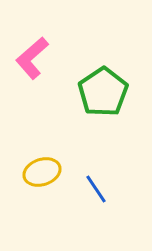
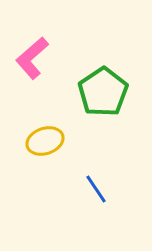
yellow ellipse: moved 3 px right, 31 px up
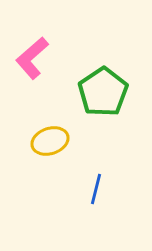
yellow ellipse: moved 5 px right
blue line: rotated 48 degrees clockwise
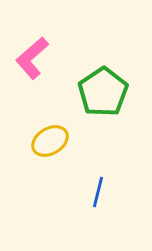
yellow ellipse: rotated 12 degrees counterclockwise
blue line: moved 2 px right, 3 px down
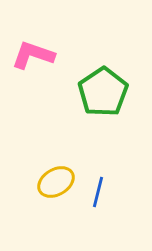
pink L-shape: moved 1 px right, 3 px up; rotated 60 degrees clockwise
yellow ellipse: moved 6 px right, 41 px down
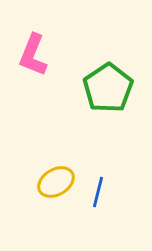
pink L-shape: rotated 87 degrees counterclockwise
green pentagon: moved 5 px right, 4 px up
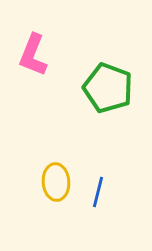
green pentagon: rotated 18 degrees counterclockwise
yellow ellipse: rotated 63 degrees counterclockwise
